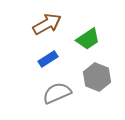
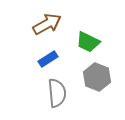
green trapezoid: moved 3 px down; rotated 60 degrees clockwise
gray semicircle: rotated 108 degrees clockwise
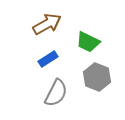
gray semicircle: moved 1 px left; rotated 32 degrees clockwise
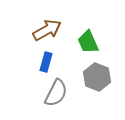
brown arrow: moved 6 px down
green trapezoid: rotated 40 degrees clockwise
blue rectangle: moved 2 px left, 3 px down; rotated 42 degrees counterclockwise
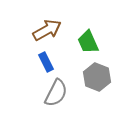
blue rectangle: rotated 42 degrees counterclockwise
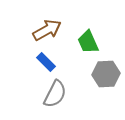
blue rectangle: rotated 18 degrees counterclockwise
gray hexagon: moved 9 px right, 3 px up; rotated 24 degrees counterclockwise
gray semicircle: moved 1 px left, 1 px down
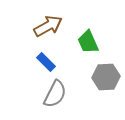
brown arrow: moved 1 px right, 4 px up
gray hexagon: moved 3 px down
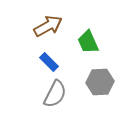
blue rectangle: moved 3 px right
gray hexagon: moved 6 px left, 5 px down
